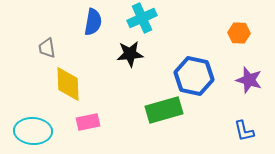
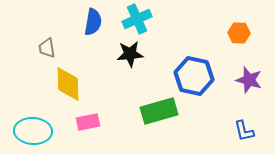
cyan cross: moved 5 px left, 1 px down
green rectangle: moved 5 px left, 1 px down
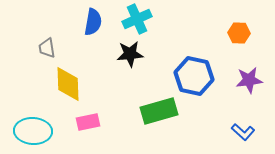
purple star: rotated 24 degrees counterclockwise
blue L-shape: moved 1 px left, 1 px down; rotated 35 degrees counterclockwise
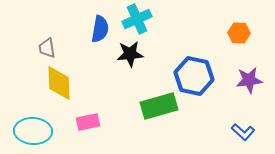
blue semicircle: moved 7 px right, 7 px down
yellow diamond: moved 9 px left, 1 px up
green rectangle: moved 5 px up
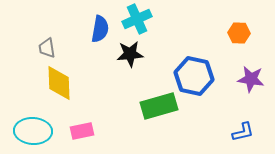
purple star: moved 2 px right, 1 px up; rotated 16 degrees clockwise
pink rectangle: moved 6 px left, 9 px down
blue L-shape: rotated 55 degrees counterclockwise
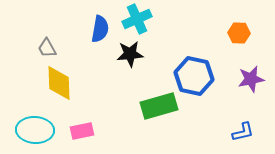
gray trapezoid: rotated 20 degrees counterclockwise
purple star: rotated 20 degrees counterclockwise
cyan ellipse: moved 2 px right, 1 px up
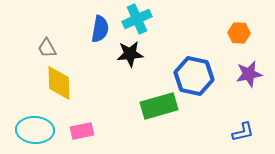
purple star: moved 2 px left, 5 px up
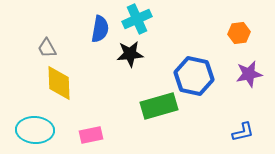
orange hexagon: rotated 10 degrees counterclockwise
pink rectangle: moved 9 px right, 4 px down
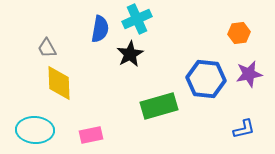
black star: rotated 24 degrees counterclockwise
blue hexagon: moved 12 px right, 3 px down; rotated 6 degrees counterclockwise
blue L-shape: moved 1 px right, 3 px up
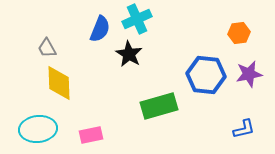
blue semicircle: rotated 12 degrees clockwise
black star: moved 1 px left; rotated 12 degrees counterclockwise
blue hexagon: moved 4 px up
cyan ellipse: moved 3 px right, 1 px up; rotated 9 degrees counterclockwise
